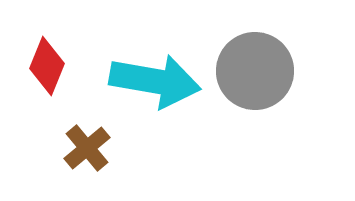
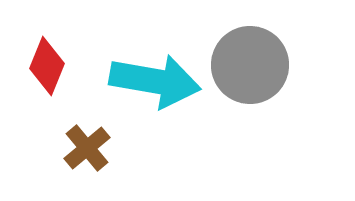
gray circle: moved 5 px left, 6 px up
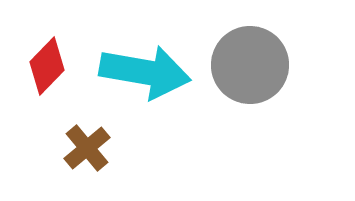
red diamond: rotated 22 degrees clockwise
cyan arrow: moved 10 px left, 9 px up
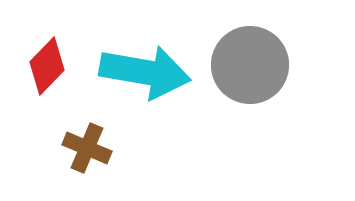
brown cross: rotated 27 degrees counterclockwise
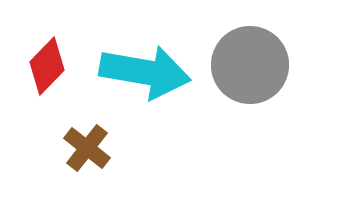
brown cross: rotated 15 degrees clockwise
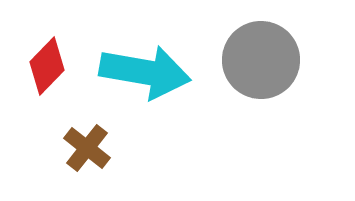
gray circle: moved 11 px right, 5 px up
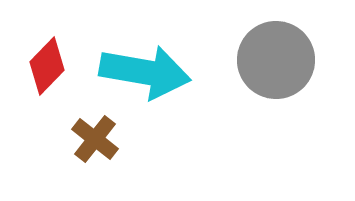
gray circle: moved 15 px right
brown cross: moved 8 px right, 9 px up
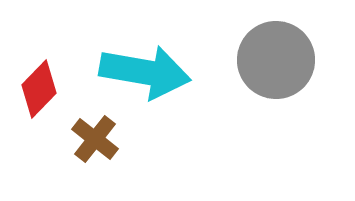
red diamond: moved 8 px left, 23 px down
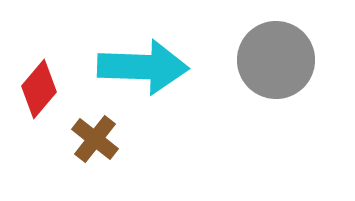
cyan arrow: moved 2 px left, 5 px up; rotated 8 degrees counterclockwise
red diamond: rotated 4 degrees counterclockwise
